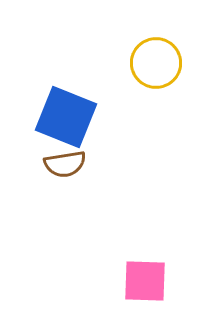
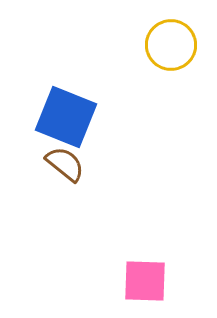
yellow circle: moved 15 px right, 18 px up
brown semicircle: rotated 132 degrees counterclockwise
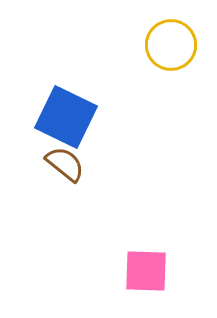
blue square: rotated 4 degrees clockwise
pink square: moved 1 px right, 10 px up
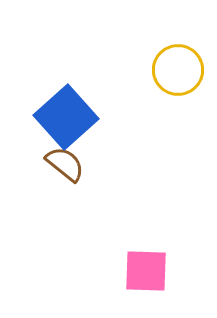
yellow circle: moved 7 px right, 25 px down
blue square: rotated 22 degrees clockwise
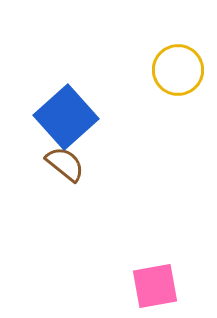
pink square: moved 9 px right, 15 px down; rotated 12 degrees counterclockwise
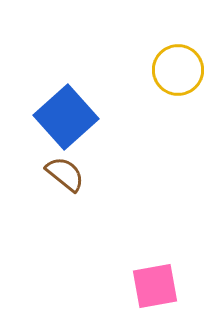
brown semicircle: moved 10 px down
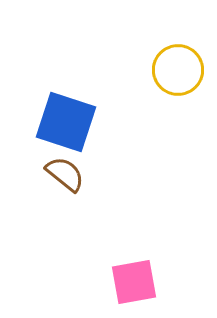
blue square: moved 5 px down; rotated 30 degrees counterclockwise
pink square: moved 21 px left, 4 px up
